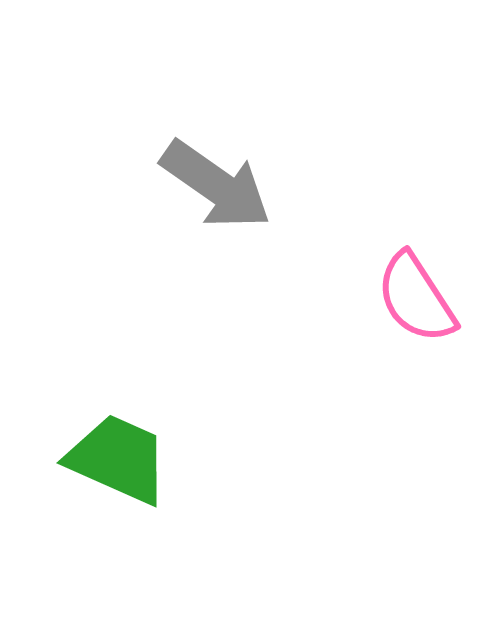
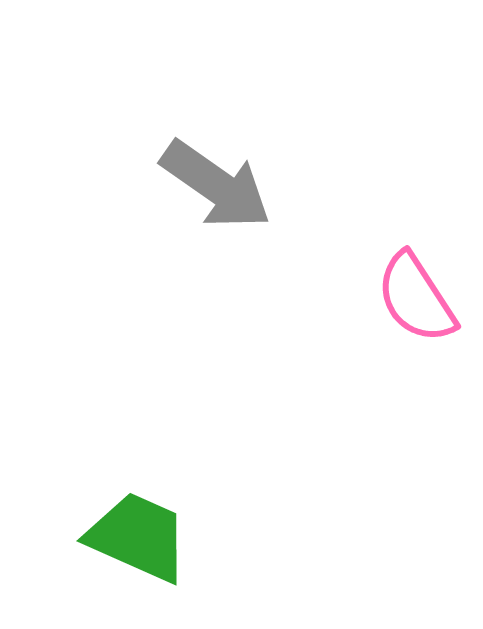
green trapezoid: moved 20 px right, 78 px down
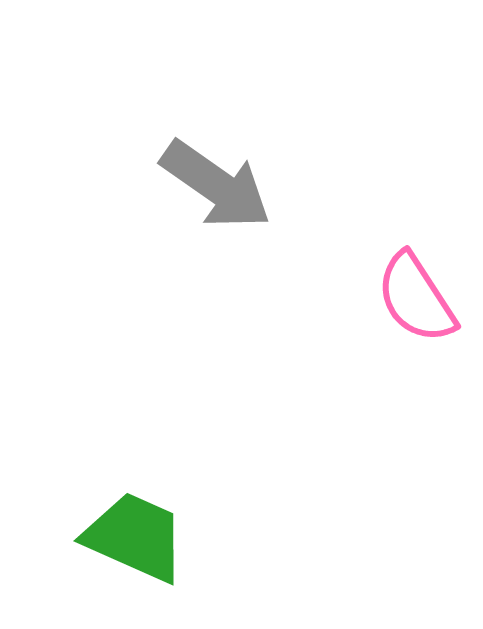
green trapezoid: moved 3 px left
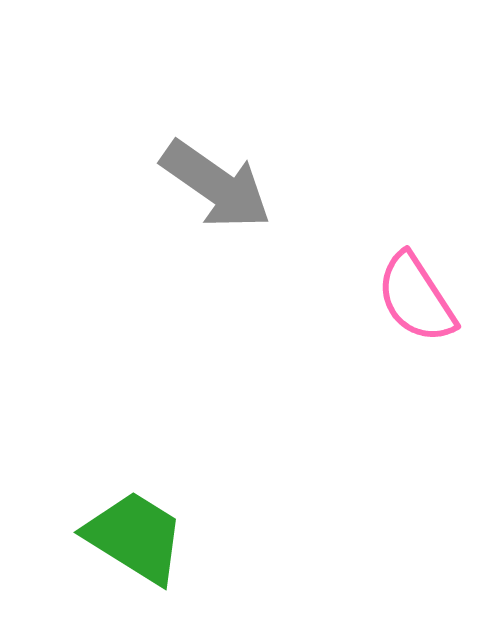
green trapezoid: rotated 8 degrees clockwise
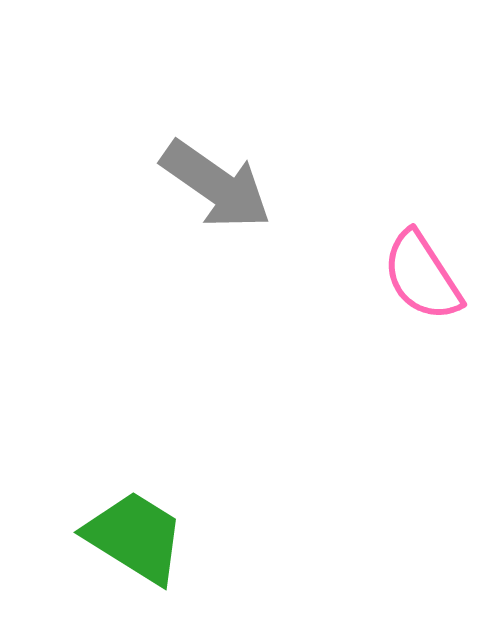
pink semicircle: moved 6 px right, 22 px up
